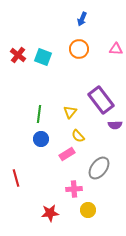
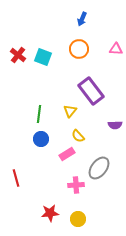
purple rectangle: moved 10 px left, 9 px up
yellow triangle: moved 1 px up
pink cross: moved 2 px right, 4 px up
yellow circle: moved 10 px left, 9 px down
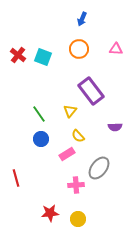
green line: rotated 42 degrees counterclockwise
purple semicircle: moved 2 px down
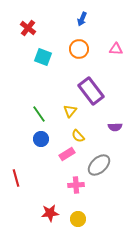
red cross: moved 10 px right, 27 px up
gray ellipse: moved 3 px up; rotated 10 degrees clockwise
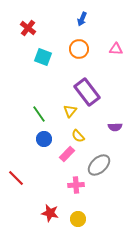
purple rectangle: moved 4 px left, 1 px down
blue circle: moved 3 px right
pink rectangle: rotated 14 degrees counterclockwise
red line: rotated 30 degrees counterclockwise
red star: rotated 18 degrees clockwise
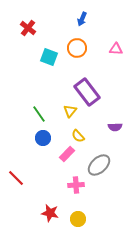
orange circle: moved 2 px left, 1 px up
cyan square: moved 6 px right
blue circle: moved 1 px left, 1 px up
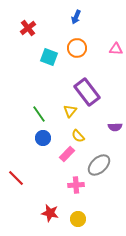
blue arrow: moved 6 px left, 2 px up
red cross: rotated 14 degrees clockwise
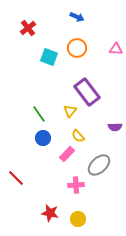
blue arrow: moved 1 px right; rotated 88 degrees counterclockwise
